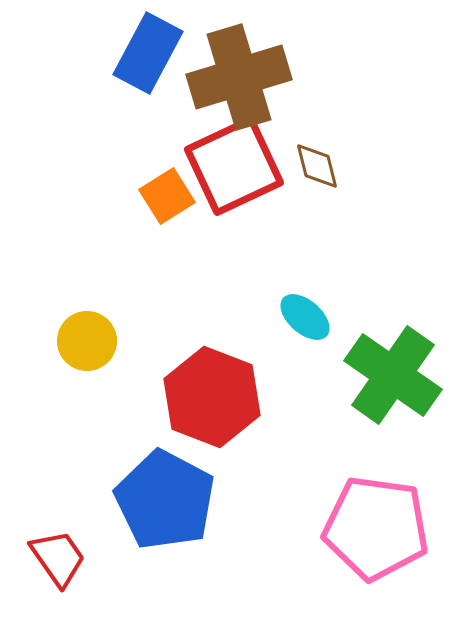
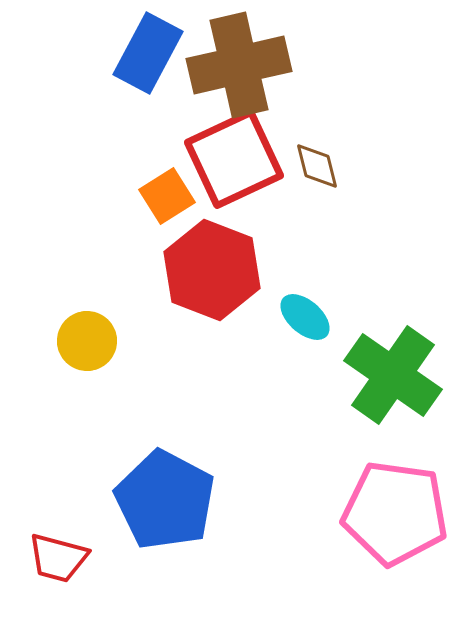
brown cross: moved 12 px up; rotated 4 degrees clockwise
red square: moved 7 px up
red hexagon: moved 127 px up
pink pentagon: moved 19 px right, 15 px up
red trapezoid: rotated 140 degrees clockwise
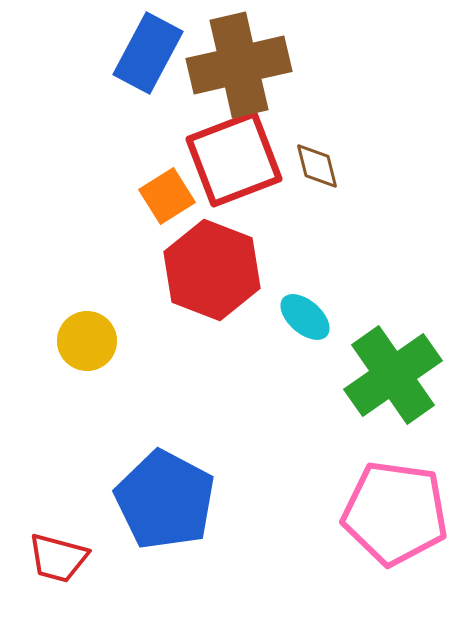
red square: rotated 4 degrees clockwise
green cross: rotated 20 degrees clockwise
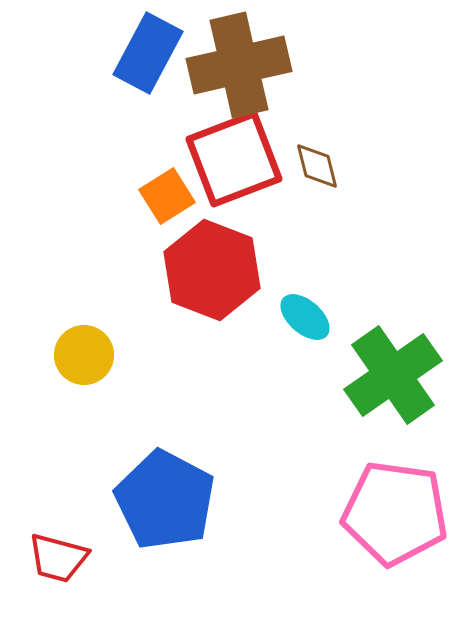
yellow circle: moved 3 px left, 14 px down
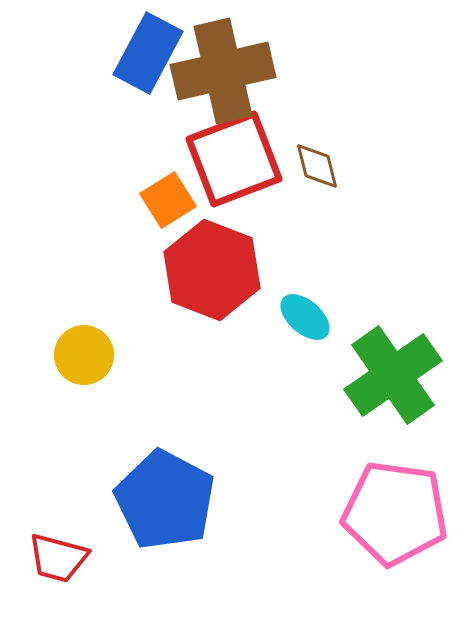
brown cross: moved 16 px left, 6 px down
orange square: moved 1 px right, 4 px down
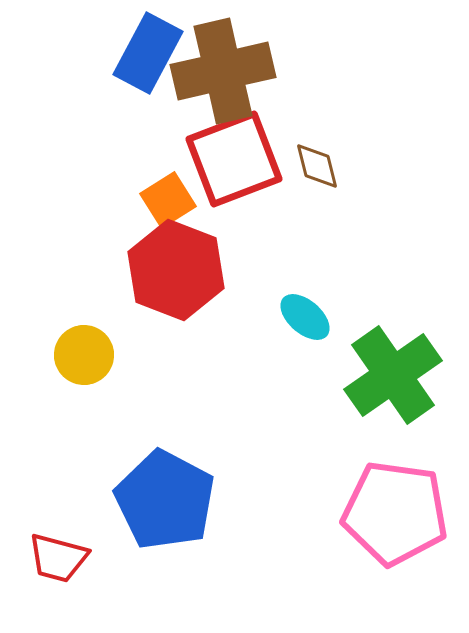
red hexagon: moved 36 px left
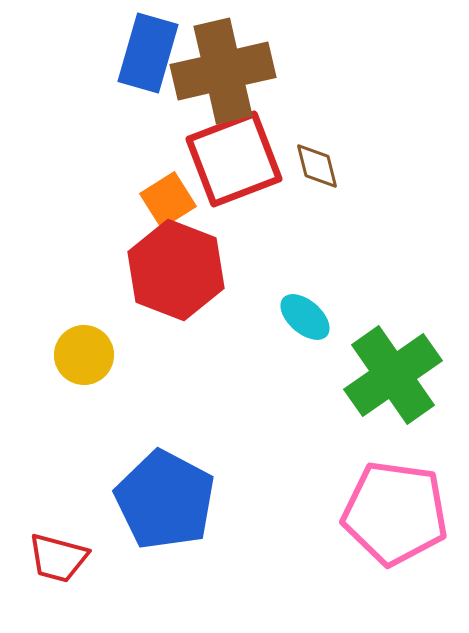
blue rectangle: rotated 12 degrees counterclockwise
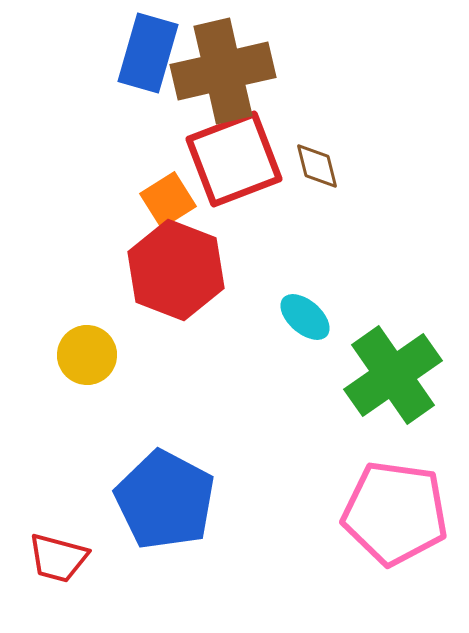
yellow circle: moved 3 px right
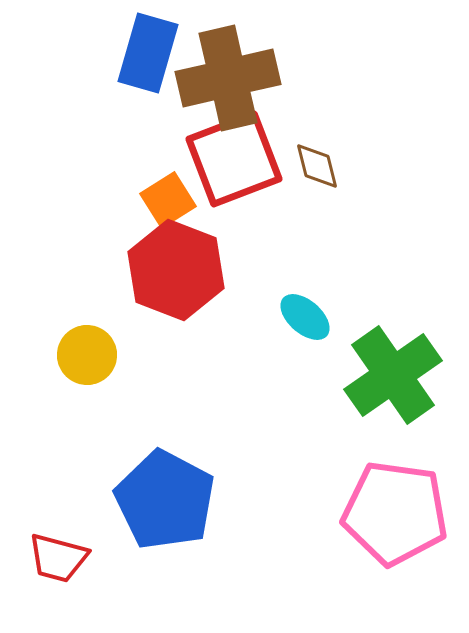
brown cross: moved 5 px right, 7 px down
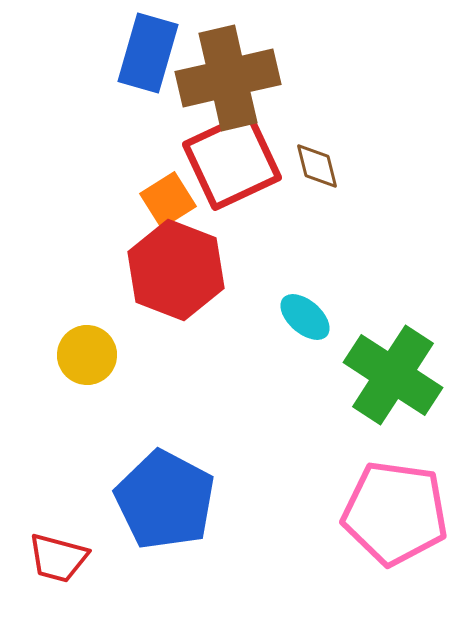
red square: moved 2 px left, 2 px down; rotated 4 degrees counterclockwise
green cross: rotated 22 degrees counterclockwise
